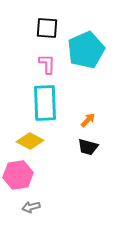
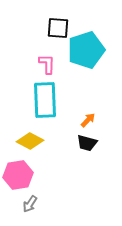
black square: moved 11 px right
cyan pentagon: rotated 6 degrees clockwise
cyan rectangle: moved 3 px up
black trapezoid: moved 1 px left, 4 px up
gray arrow: moved 1 px left, 3 px up; rotated 42 degrees counterclockwise
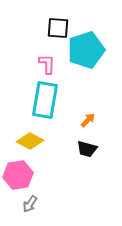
cyan rectangle: rotated 12 degrees clockwise
black trapezoid: moved 6 px down
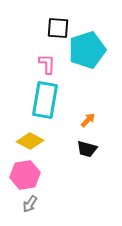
cyan pentagon: moved 1 px right
pink hexagon: moved 7 px right
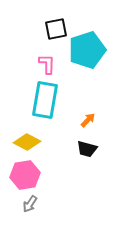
black square: moved 2 px left, 1 px down; rotated 15 degrees counterclockwise
yellow diamond: moved 3 px left, 1 px down
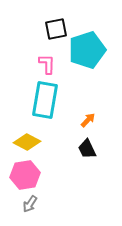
black trapezoid: rotated 50 degrees clockwise
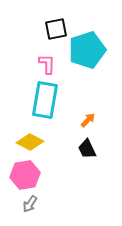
yellow diamond: moved 3 px right
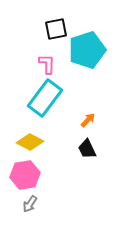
cyan rectangle: moved 2 px up; rotated 27 degrees clockwise
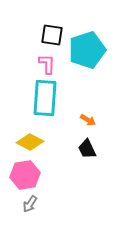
black square: moved 4 px left, 6 px down; rotated 20 degrees clockwise
cyan rectangle: rotated 33 degrees counterclockwise
orange arrow: rotated 77 degrees clockwise
